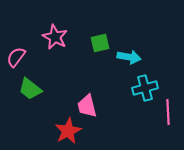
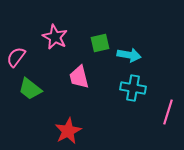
cyan arrow: moved 2 px up
cyan cross: moved 12 px left; rotated 25 degrees clockwise
pink trapezoid: moved 8 px left, 29 px up
pink line: rotated 20 degrees clockwise
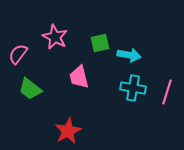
pink semicircle: moved 2 px right, 3 px up
pink line: moved 1 px left, 20 px up
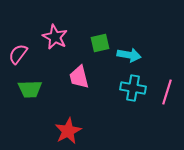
green trapezoid: rotated 40 degrees counterclockwise
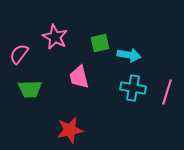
pink semicircle: moved 1 px right
red star: moved 2 px right, 1 px up; rotated 16 degrees clockwise
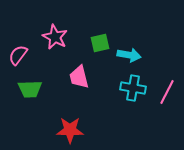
pink semicircle: moved 1 px left, 1 px down
pink line: rotated 10 degrees clockwise
red star: rotated 12 degrees clockwise
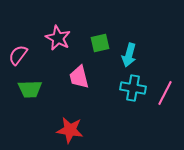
pink star: moved 3 px right, 1 px down
cyan arrow: rotated 95 degrees clockwise
pink line: moved 2 px left, 1 px down
red star: rotated 8 degrees clockwise
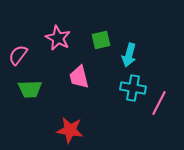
green square: moved 1 px right, 3 px up
pink line: moved 6 px left, 10 px down
